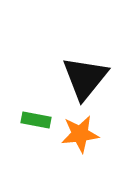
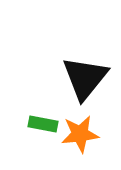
green rectangle: moved 7 px right, 4 px down
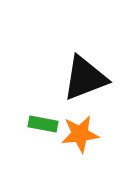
black triangle: rotated 30 degrees clockwise
